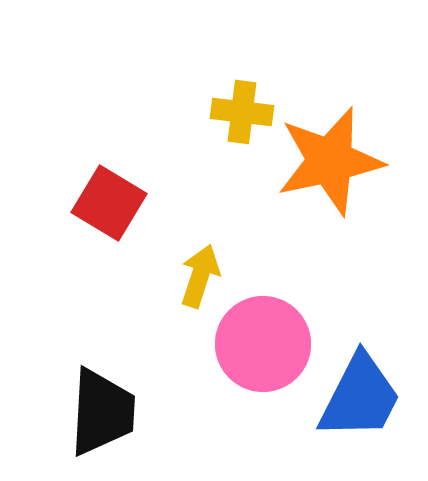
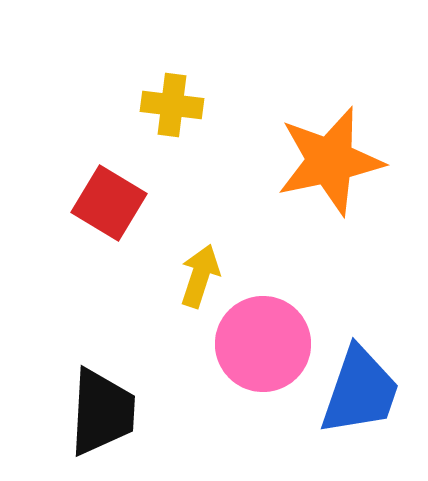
yellow cross: moved 70 px left, 7 px up
blue trapezoid: moved 6 px up; rotated 8 degrees counterclockwise
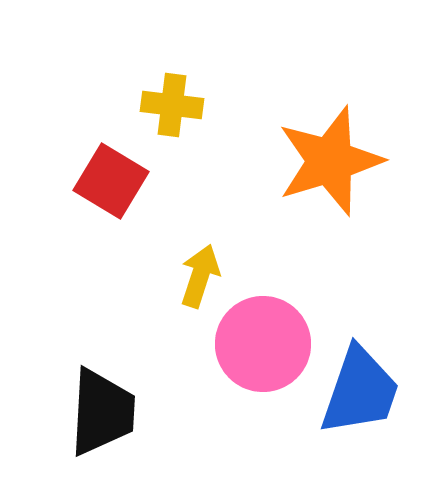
orange star: rotated 5 degrees counterclockwise
red square: moved 2 px right, 22 px up
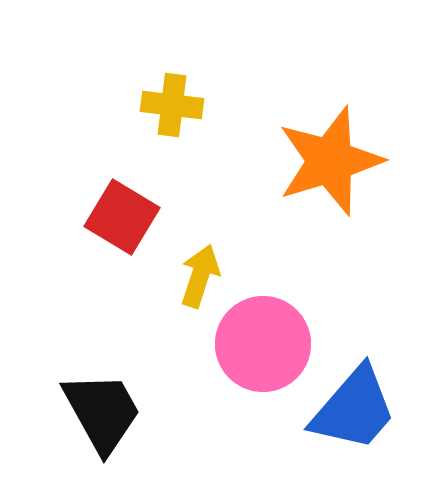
red square: moved 11 px right, 36 px down
blue trapezoid: moved 6 px left, 18 px down; rotated 22 degrees clockwise
black trapezoid: rotated 32 degrees counterclockwise
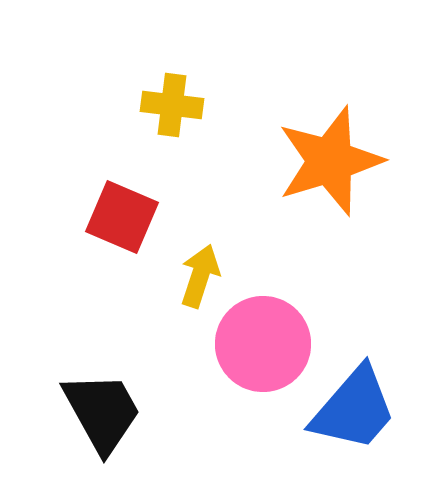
red square: rotated 8 degrees counterclockwise
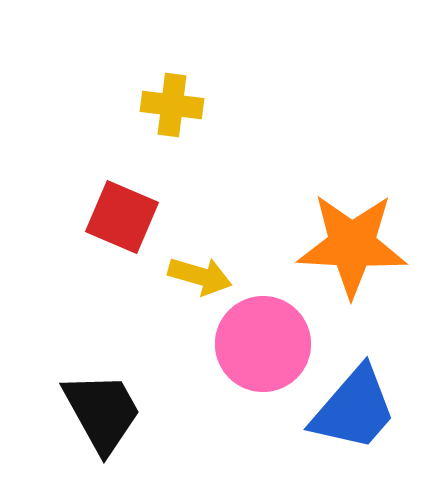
orange star: moved 22 px right, 84 px down; rotated 20 degrees clockwise
yellow arrow: rotated 88 degrees clockwise
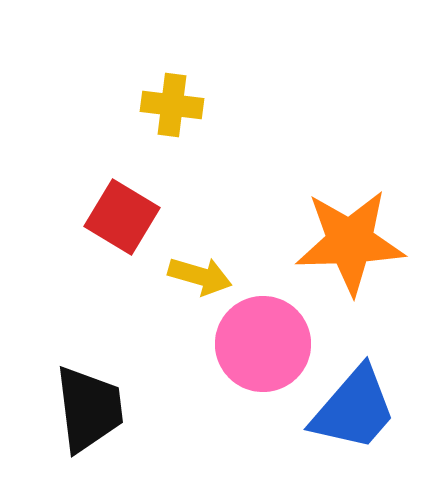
red square: rotated 8 degrees clockwise
orange star: moved 2 px left, 3 px up; rotated 5 degrees counterclockwise
black trapezoid: moved 13 px left, 3 px up; rotated 22 degrees clockwise
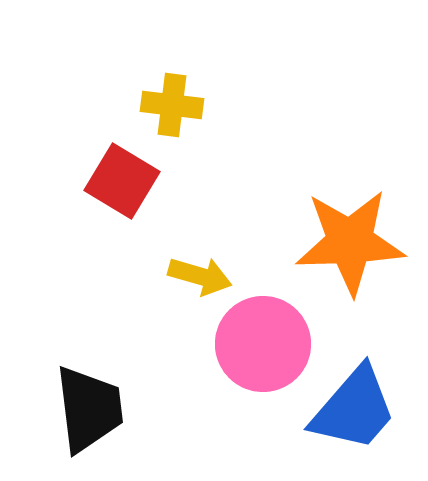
red square: moved 36 px up
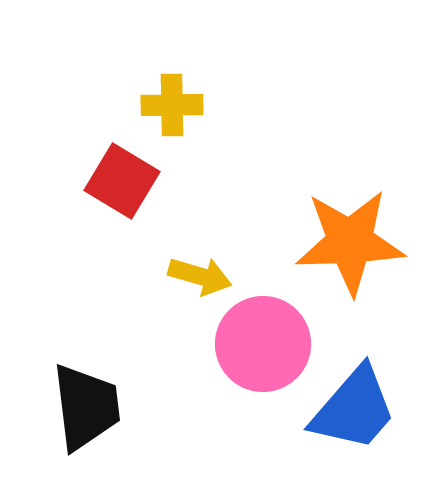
yellow cross: rotated 8 degrees counterclockwise
black trapezoid: moved 3 px left, 2 px up
